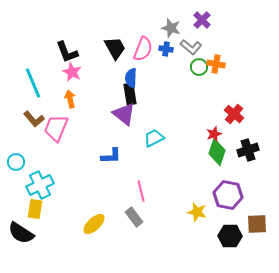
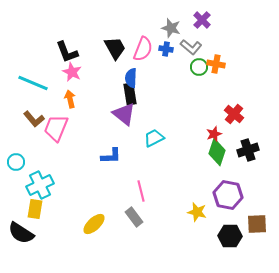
cyan line: rotated 44 degrees counterclockwise
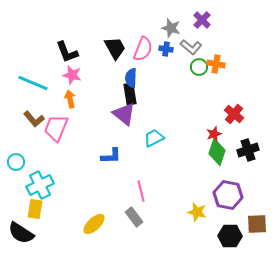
pink star: moved 3 px down; rotated 12 degrees counterclockwise
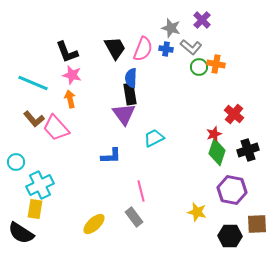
purple triangle: rotated 15 degrees clockwise
pink trapezoid: rotated 64 degrees counterclockwise
purple hexagon: moved 4 px right, 5 px up
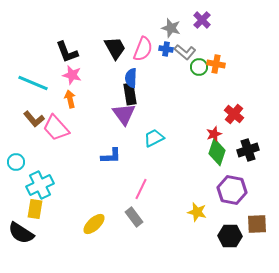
gray L-shape: moved 6 px left, 5 px down
pink line: moved 2 px up; rotated 40 degrees clockwise
